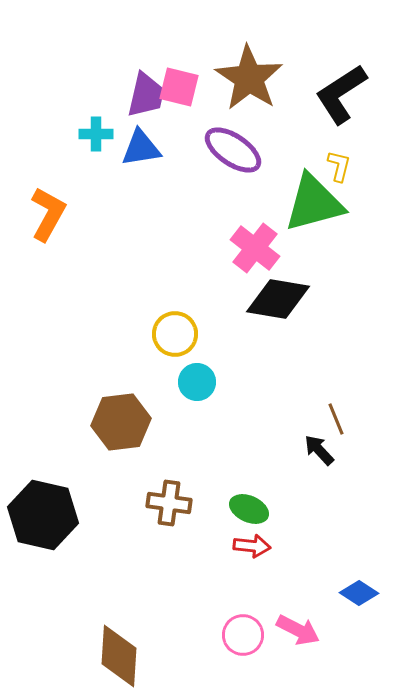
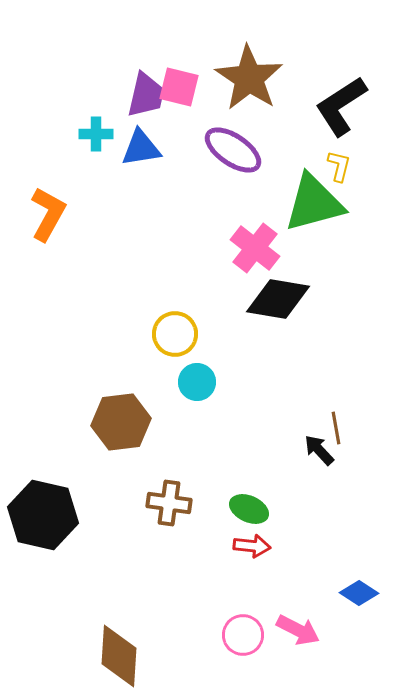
black L-shape: moved 12 px down
brown line: moved 9 px down; rotated 12 degrees clockwise
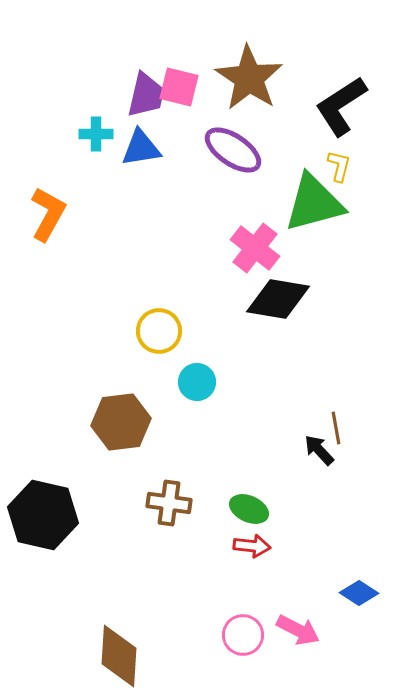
yellow circle: moved 16 px left, 3 px up
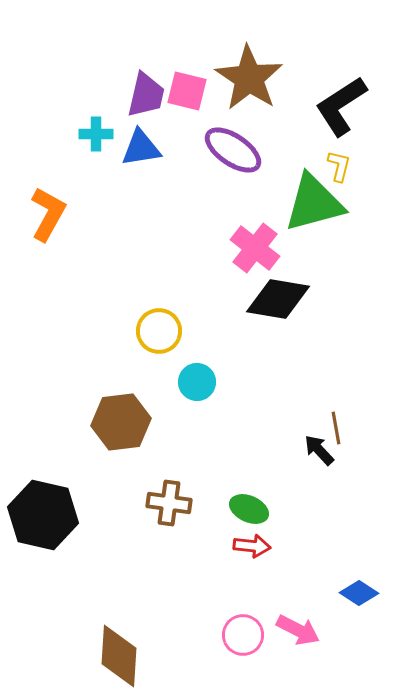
pink square: moved 8 px right, 4 px down
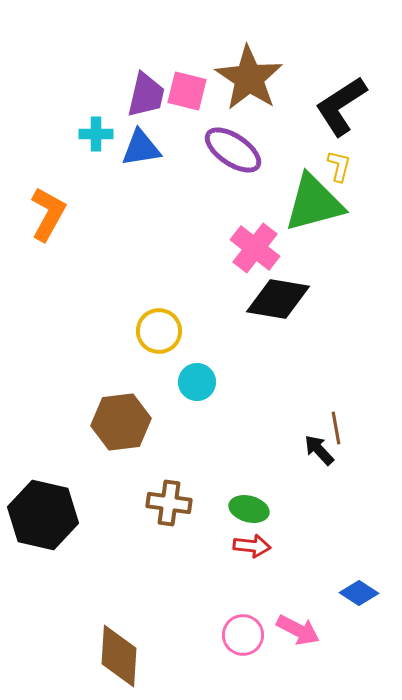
green ellipse: rotated 9 degrees counterclockwise
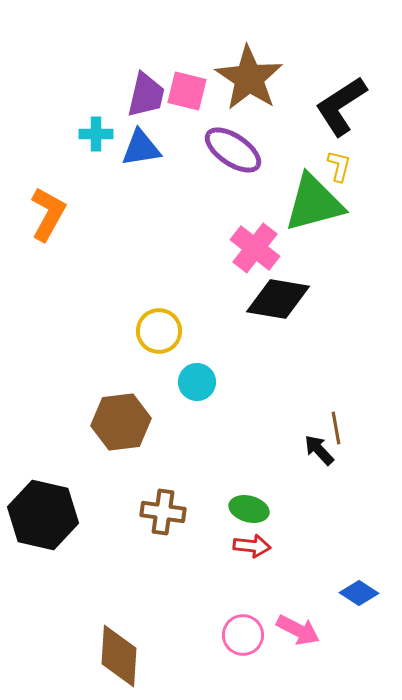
brown cross: moved 6 px left, 9 px down
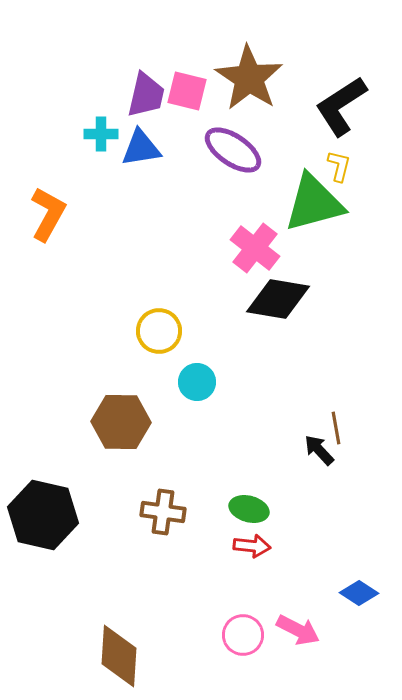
cyan cross: moved 5 px right
brown hexagon: rotated 8 degrees clockwise
